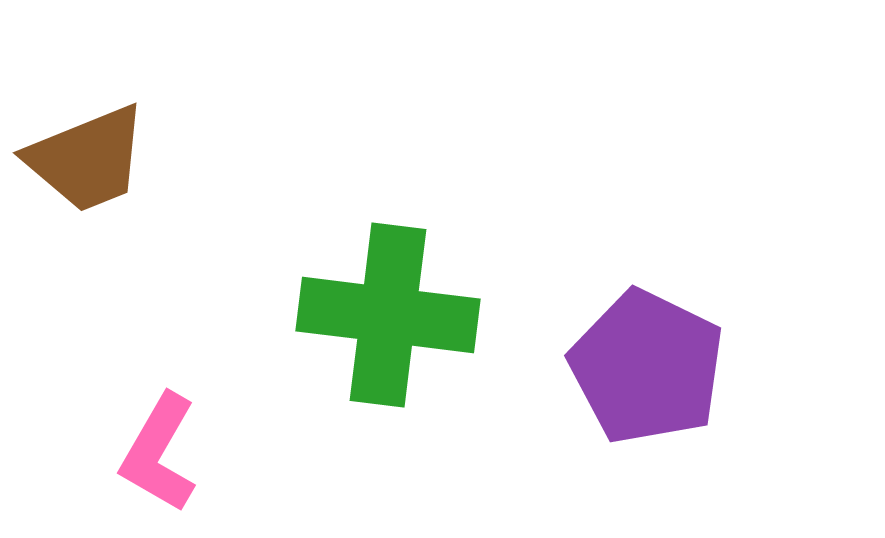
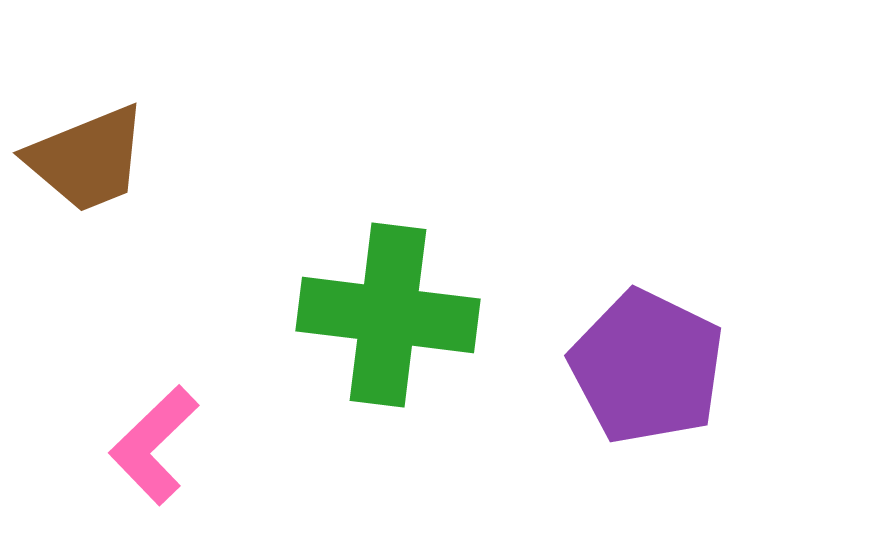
pink L-shape: moved 5 px left, 8 px up; rotated 16 degrees clockwise
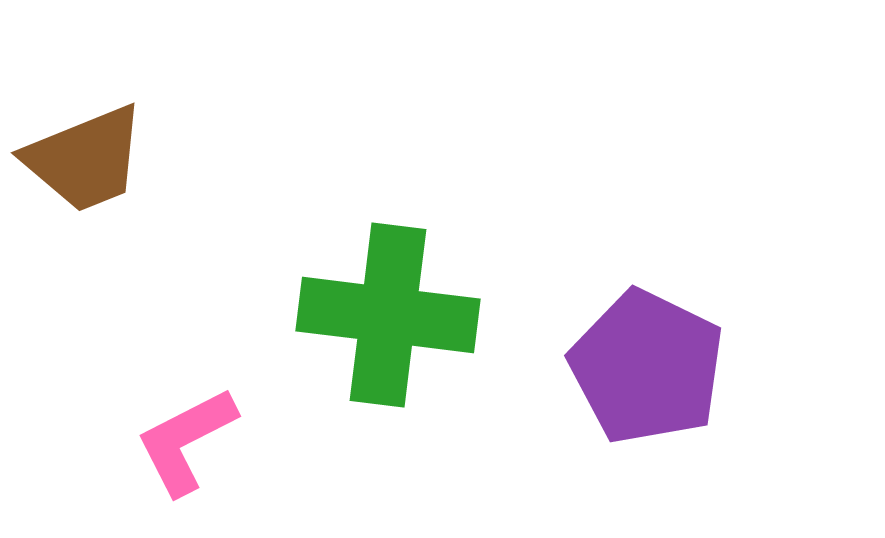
brown trapezoid: moved 2 px left
pink L-shape: moved 32 px right, 4 px up; rotated 17 degrees clockwise
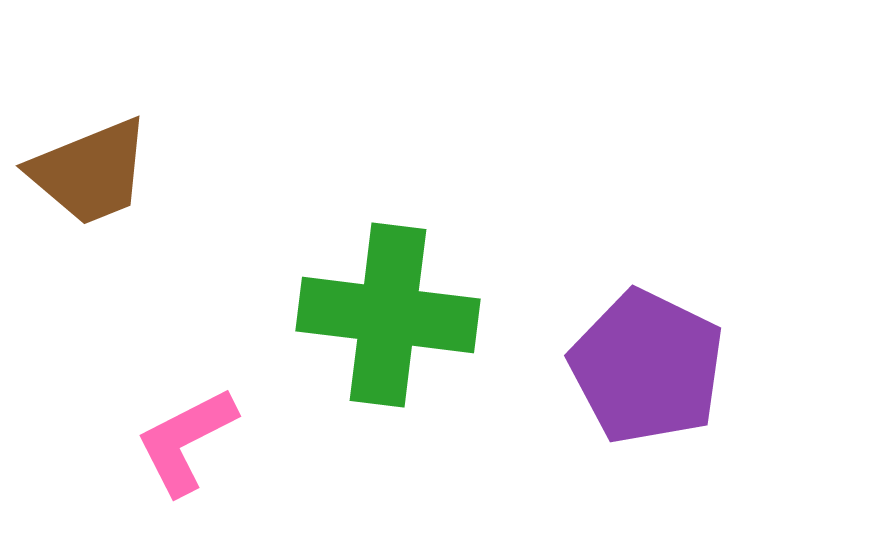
brown trapezoid: moved 5 px right, 13 px down
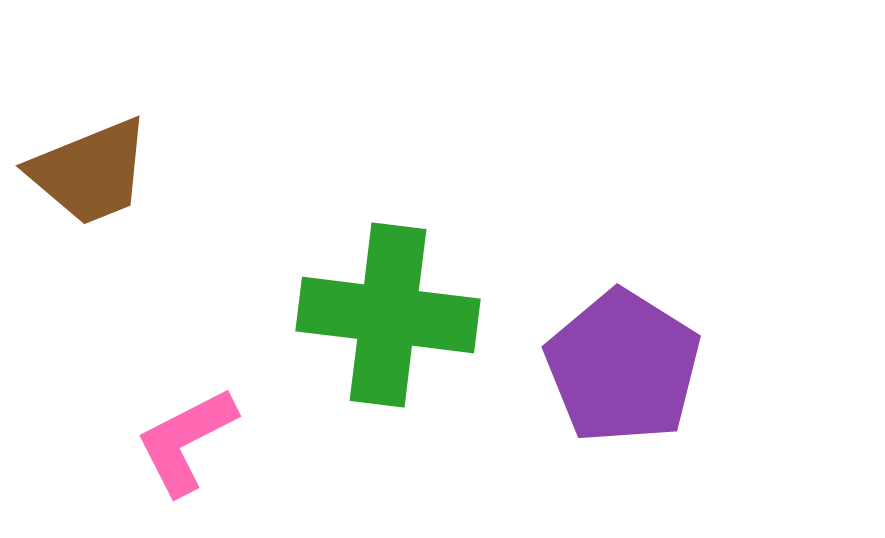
purple pentagon: moved 24 px left; rotated 6 degrees clockwise
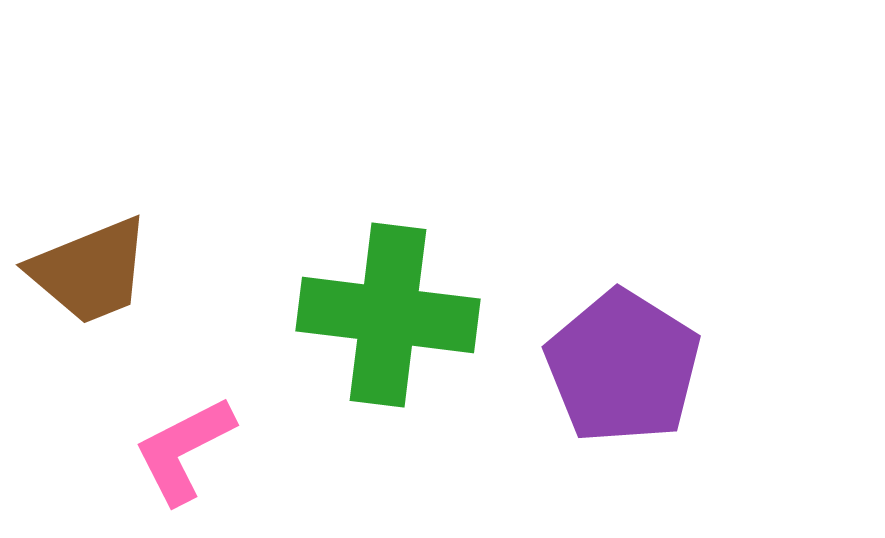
brown trapezoid: moved 99 px down
pink L-shape: moved 2 px left, 9 px down
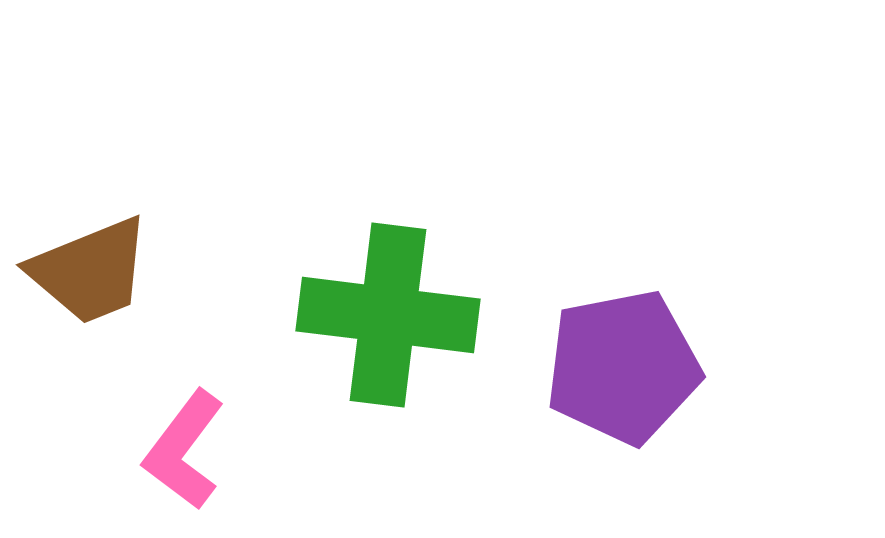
purple pentagon: rotated 29 degrees clockwise
pink L-shape: rotated 26 degrees counterclockwise
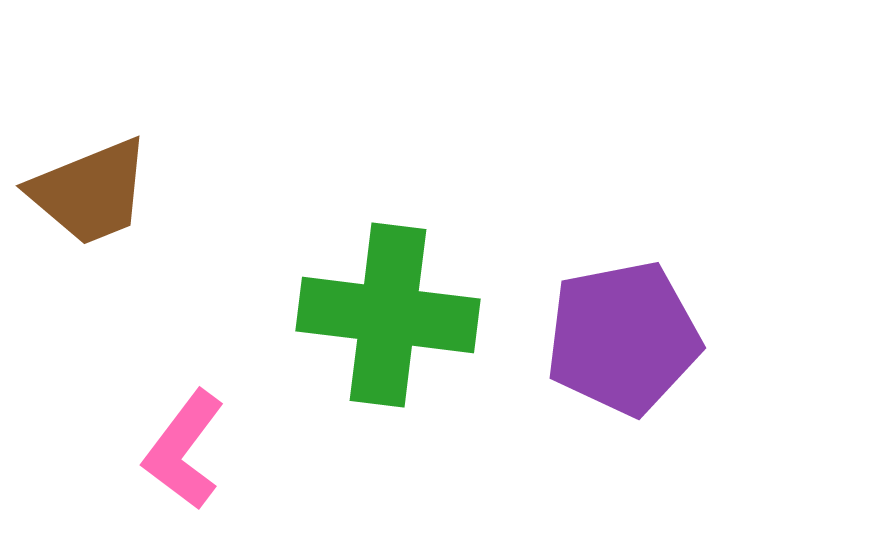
brown trapezoid: moved 79 px up
purple pentagon: moved 29 px up
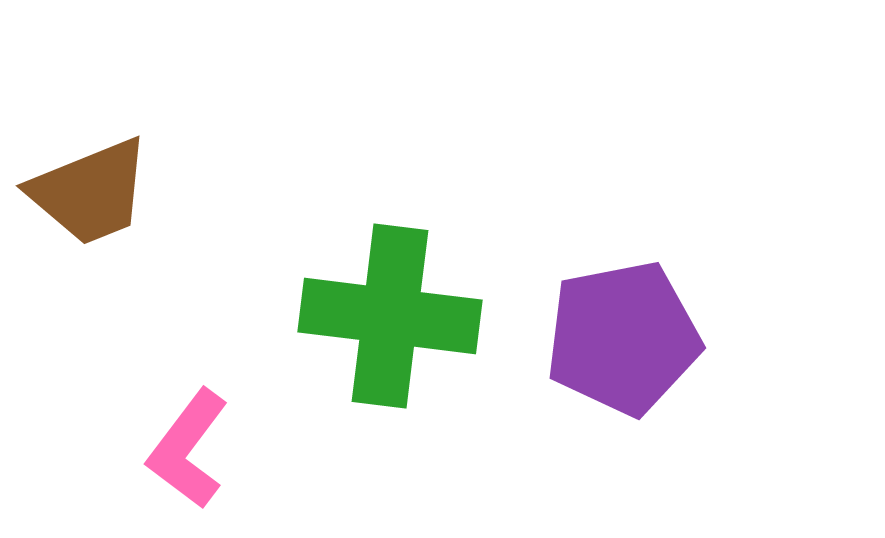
green cross: moved 2 px right, 1 px down
pink L-shape: moved 4 px right, 1 px up
